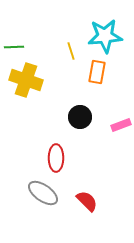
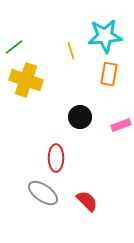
green line: rotated 36 degrees counterclockwise
orange rectangle: moved 12 px right, 2 px down
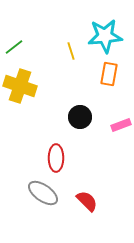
yellow cross: moved 6 px left, 6 px down
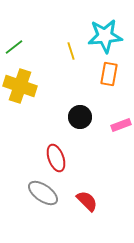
red ellipse: rotated 20 degrees counterclockwise
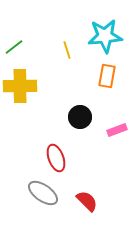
yellow line: moved 4 px left, 1 px up
orange rectangle: moved 2 px left, 2 px down
yellow cross: rotated 20 degrees counterclockwise
pink rectangle: moved 4 px left, 5 px down
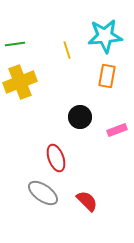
green line: moved 1 px right, 3 px up; rotated 30 degrees clockwise
yellow cross: moved 4 px up; rotated 20 degrees counterclockwise
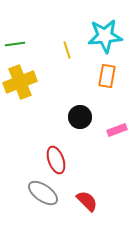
red ellipse: moved 2 px down
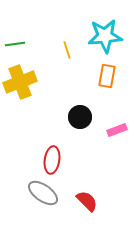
red ellipse: moved 4 px left; rotated 28 degrees clockwise
